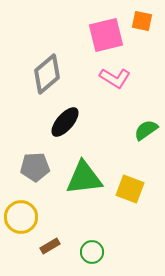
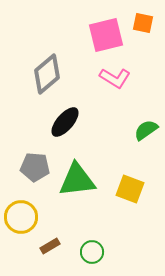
orange square: moved 1 px right, 2 px down
gray pentagon: rotated 8 degrees clockwise
green triangle: moved 7 px left, 2 px down
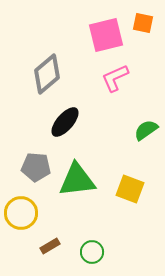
pink L-shape: rotated 124 degrees clockwise
gray pentagon: moved 1 px right
yellow circle: moved 4 px up
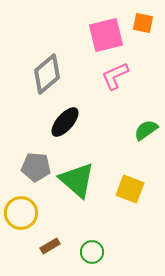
pink L-shape: moved 2 px up
green triangle: rotated 48 degrees clockwise
